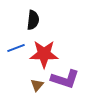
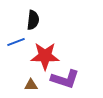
blue line: moved 6 px up
red star: moved 1 px right, 2 px down
brown triangle: moved 6 px left; rotated 48 degrees clockwise
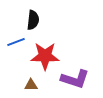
purple L-shape: moved 10 px right
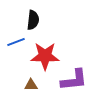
purple L-shape: moved 1 px left, 1 px down; rotated 24 degrees counterclockwise
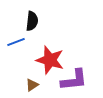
black semicircle: moved 1 px left, 1 px down
red star: moved 5 px right, 4 px down; rotated 16 degrees clockwise
brown triangle: moved 1 px right; rotated 32 degrees counterclockwise
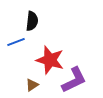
purple L-shape: rotated 20 degrees counterclockwise
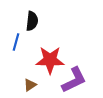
blue line: rotated 54 degrees counterclockwise
red star: rotated 16 degrees counterclockwise
brown triangle: moved 2 px left
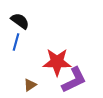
black semicircle: moved 12 px left; rotated 60 degrees counterclockwise
red star: moved 7 px right, 2 px down
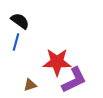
brown triangle: rotated 16 degrees clockwise
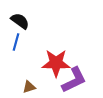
red star: moved 1 px left, 1 px down
brown triangle: moved 1 px left, 2 px down
